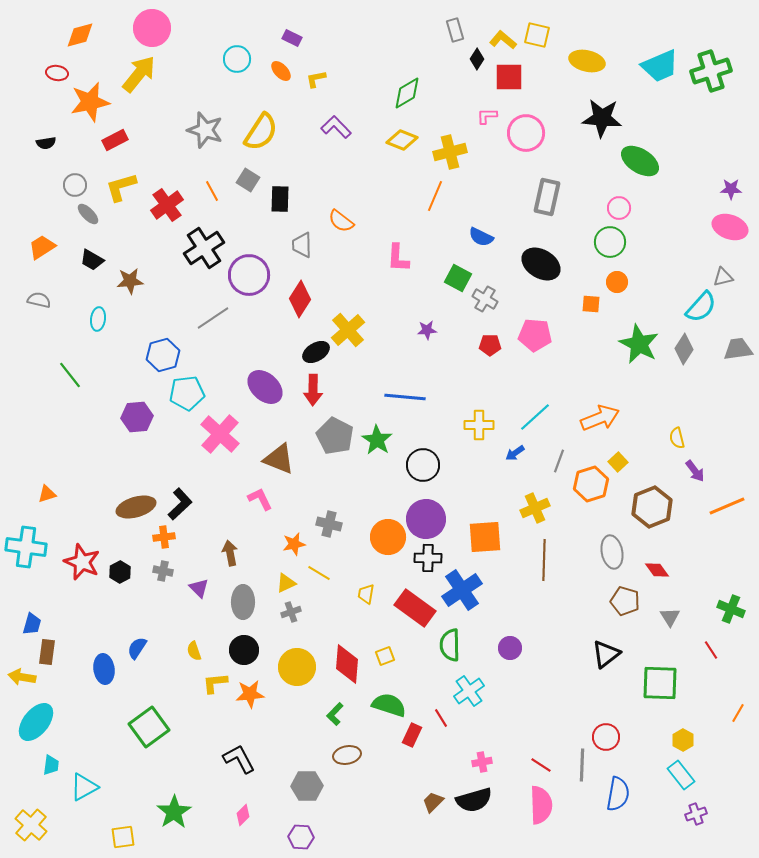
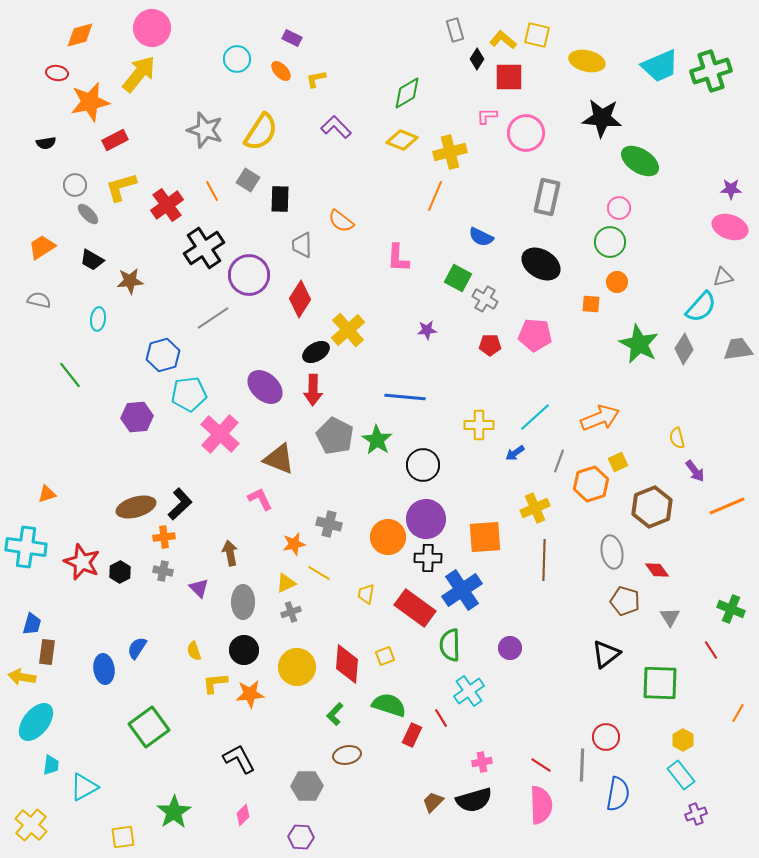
cyan pentagon at (187, 393): moved 2 px right, 1 px down
yellow square at (618, 462): rotated 18 degrees clockwise
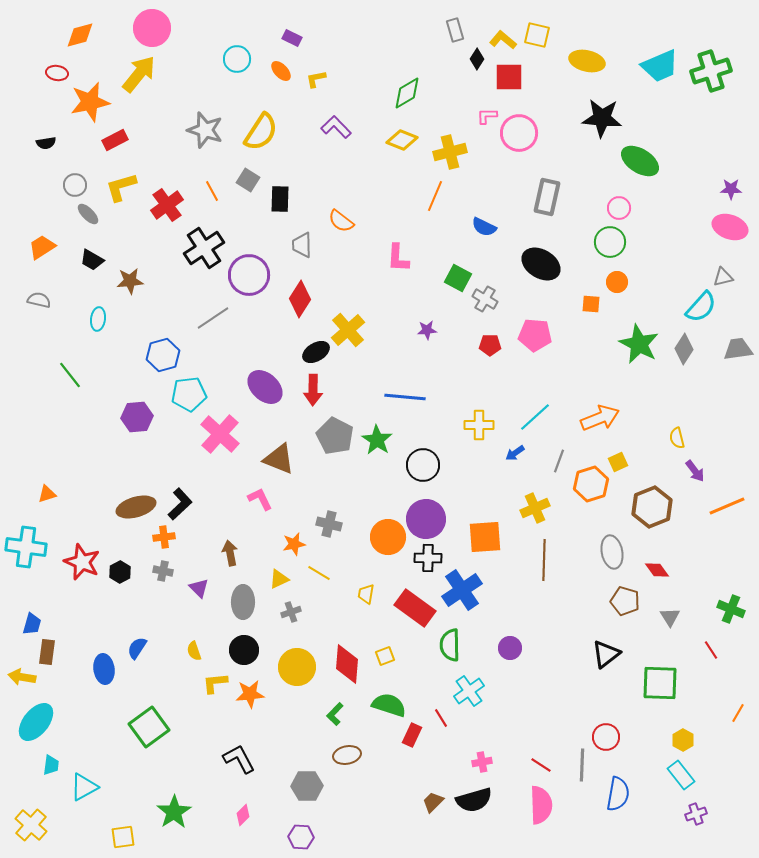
pink circle at (526, 133): moved 7 px left
blue semicircle at (481, 237): moved 3 px right, 10 px up
yellow triangle at (286, 583): moved 7 px left, 4 px up
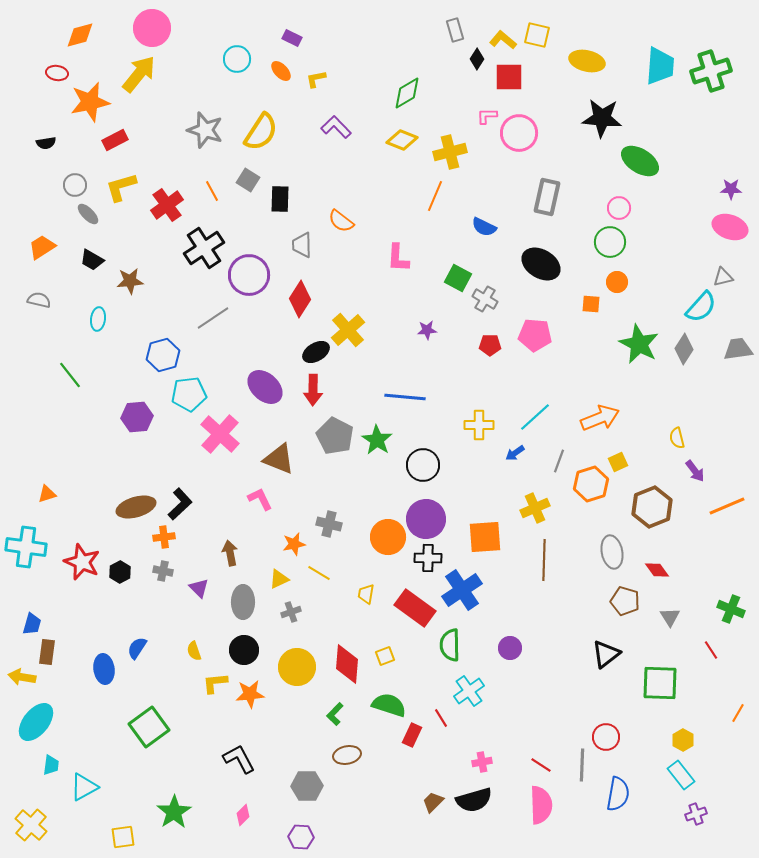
cyan trapezoid at (660, 66): rotated 63 degrees counterclockwise
